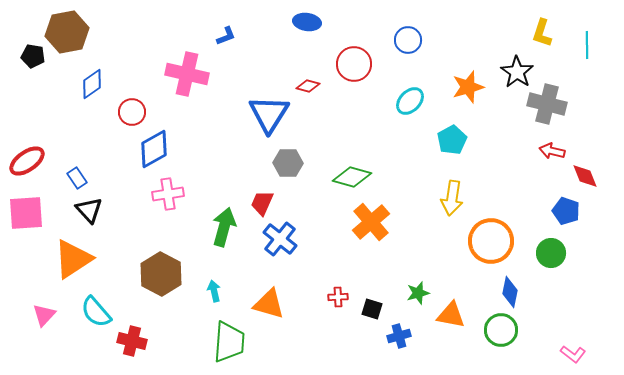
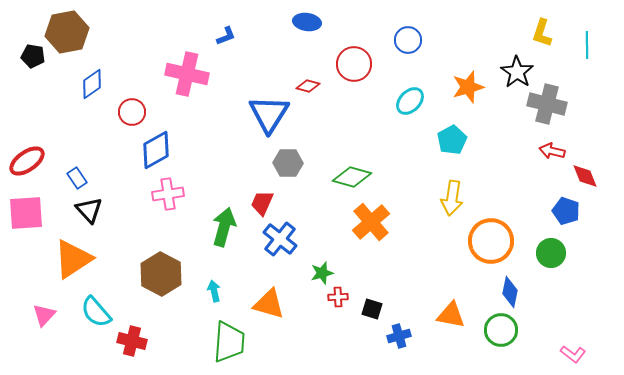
blue diamond at (154, 149): moved 2 px right, 1 px down
green star at (418, 293): moved 96 px left, 20 px up
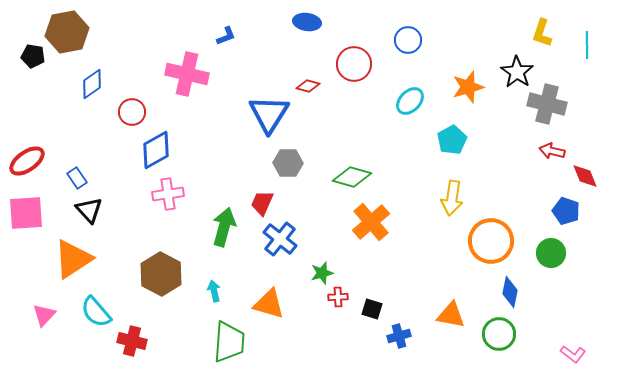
green circle at (501, 330): moved 2 px left, 4 px down
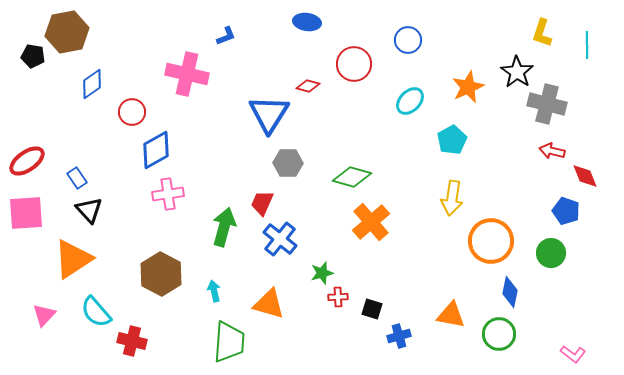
orange star at (468, 87): rotated 8 degrees counterclockwise
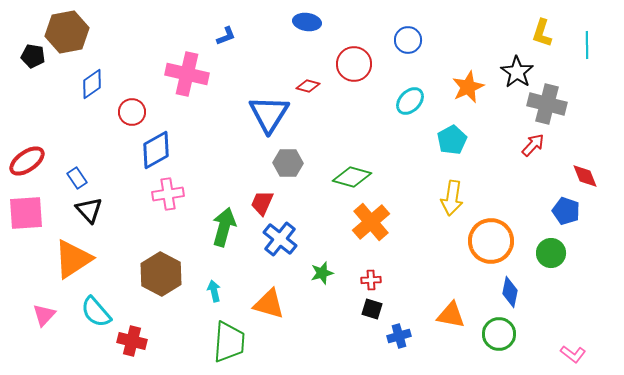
red arrow at (552, 151): moved 19 px left, 6 px up; rotated 120 degrees clockwise
red cross at (338, 297): moved 33 px right, 17 px up
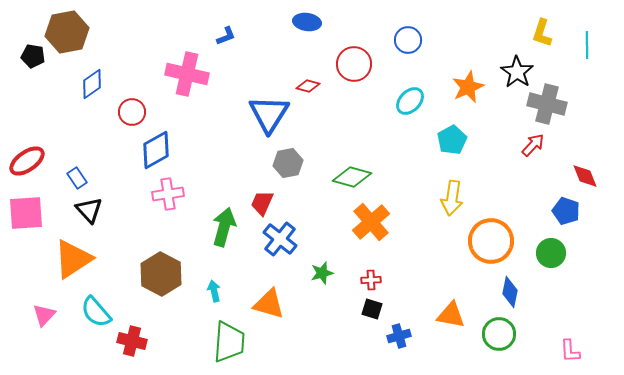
gray hexagon at (288, 163): rotated 12 degrees counterclockwise
pink L-shape at (573, 354): moved 3 px left, 3 px up; rotated 50 degrees clockwise
